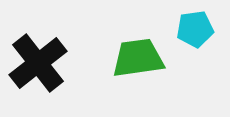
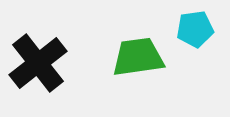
green trapezoid: moved 1 px up
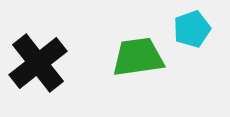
cyan pentagon: moved 3 px left; rotated 12 degrees counterclockwise
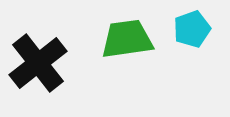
green trapezoid: moved 11 px left, 18 px up
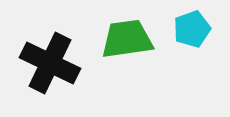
black cross: moved 12 px right; rotated 26 degrees counterclockwise
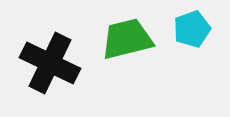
green trapezoid: rotated 6 degrees counterclockwise
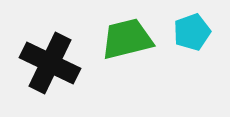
cyan pentagon: moved 3 px down
